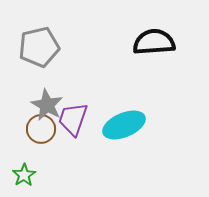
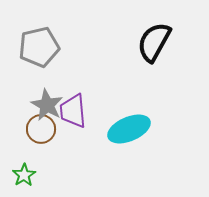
black semicircle: rotated 57 degrees counterclockwise
purple trapezoid: moved 8 px up; rotated 24 degrees counterclockwise
cyan ellipse: moved 5 px right, 4 px down
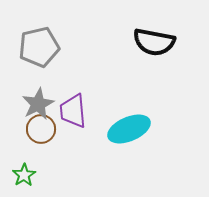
black semicircle: rotated 108 degrees counterclockwise
gray star: moved 9 px left, 1 px up; rotated 16 degrees clockwise
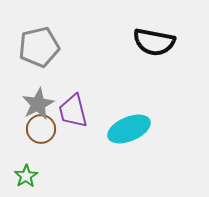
purple trapezoid: rotated 9 degrees counterclockwise
green star: moved 2 px right, 1 px down
